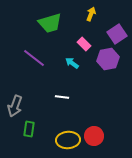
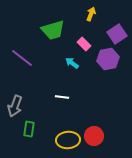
green trapezoid: moved 3 px right, 7 px down
purple line: moved 12 px left
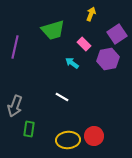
purple line: moved 7 px left, 11 px up; rotated 65 degrees clockwise
white line: rotated 24 degrees clockwise
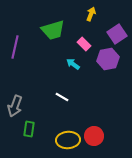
cyan arrow: moved 1 px right, 1 px down
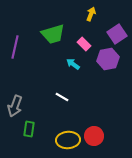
green trapezoid: moved 4 px down
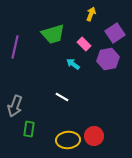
purple square: moved 2 px left, 1 px up
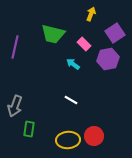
green trapezoid: rotated 30 degrees clockwise
white line: moved 9 px right, 3 px down
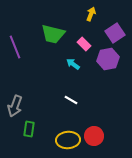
purple line: rotated 35 degrees counterclockwise
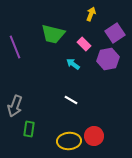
yellow ellipse: moved 1 px right, 1 px down
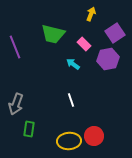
white line: rotated 40 degrees clockwise
gray arrow: moved 1 px right, 2 px up
